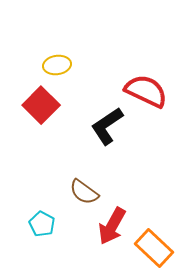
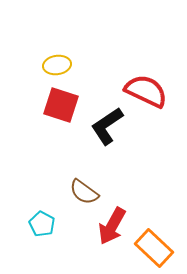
red square: moved 20 px right; rotated 27 degrees counterclockwise
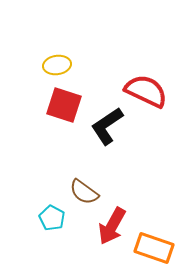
red square: moved 3 px right
cyan pentagon: moved 10 px right, 6 px up
orange rectangle: rotated 24 degrees counterclockwise
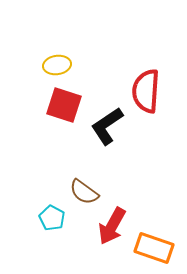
red semicircle: rotated 111 degrees counterclockwise
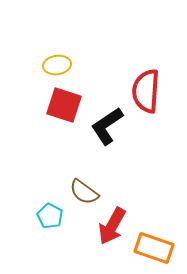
cyan pentagon: moved 2 px left, 2 px up
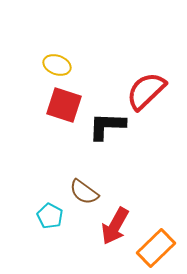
yellow ellipse: rotated 28 degrees clockwise
red semicircle: rotated 42 degrees clockwise
black L-shape: rotated 36 degrees clockwise
red arrow: moved 3 px right
orange rectangle: moved 2 px right; rotated 63 degrees counterclockwise
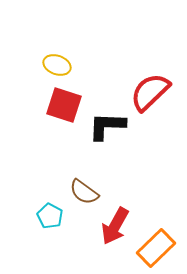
red semicircle: moved 4 px right, 1 px down
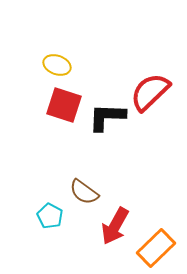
black L-shape: moved 9 px up
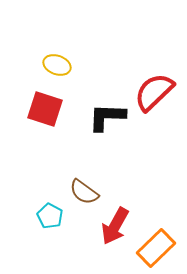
red semicircle: moved 4 px right
red square: moved 19 px left, 4 px down
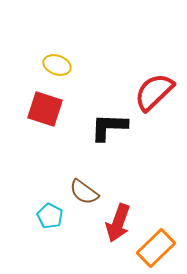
black L-shape: moved 2 px right, 10 px down
red arrow: moved 3 px right, 3 px up; rotated 9 degrees counterclockwise
